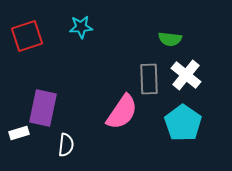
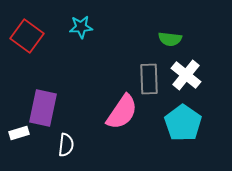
red square: rotated 36 degrees counterclockwise
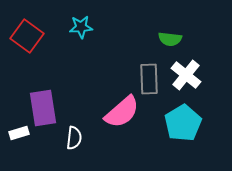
purple rectangle: rotated 21 degrees counterclockwise
pink semicircle: rotated 15 degrees clockwise
cyan pentagon: rotated 6 degrees clockwise
white semicircle: moved 8 px right, 7 px up
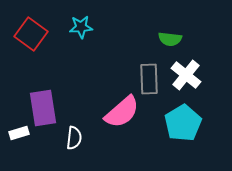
red square: moved 4 px right, 2 px up
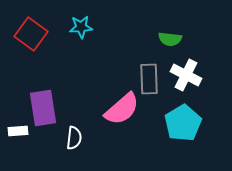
white cross: rotated 12 degrees counterclockwise
pink semicircle: moved 3 px up
white rectangle: moved 1 px left, 2 px up; rotated 12 degrees clockwise
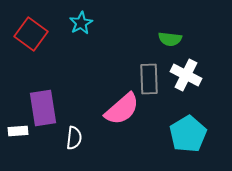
cyan star: moved 4 px up; rotated 25 degrees counterclockwise
cyan pentagon: moved 5 px right, 11 px down
